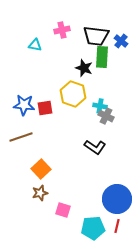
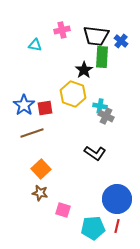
black star: moved 2 px down; rotated 18 degrees clockwise
blue star: rotated 30 degrees clockwise
brown line: moved 11 px right, 4 px up
black L-shape: moved 6 px down
brown star: rotated 28 degrees clockwise
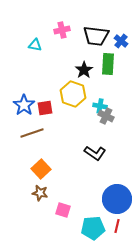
green rectangle: moved 6 px right, 7 px down
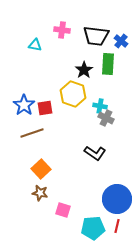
pink cross: rotated 21 degrees clockwise
gray cross: moved 2 px down
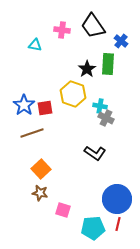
black trapezoid: moved 3 px left, 10 px up; rotated 48 degrees clockwise
black star: moved 3 px right, 1 px up
red line: moved 1 px right, 2 px up
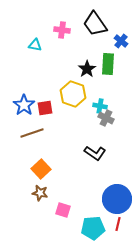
black trapezoid: moved 2 px right, 2 px up
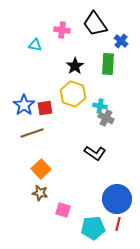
black star: moved 12 px left, 3 px up
